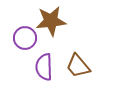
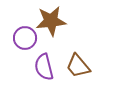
purple semicircle: rotated 12 degrees counterclockwise
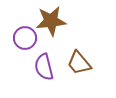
brown trapezoid: moved 1 px right, 3 px up
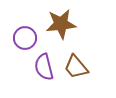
brown star: moved 10 px right, 3 px down
brown trapezoid: moved 3 px left, 4 px down
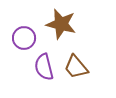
brown star: rotated 20 degrees clockwise
purple circle: moved 1 px left
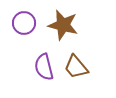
brown star: moved 2 px right, 1 px down
purple circle: moved 15 px up
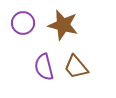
purple circle: moved 1 px left
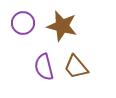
brown star: moved 1 px left, 1 px down
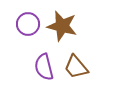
purple circle: moved 5 px right, 1 px down
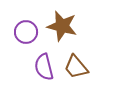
purple circle: moved 2 px left, 8 px down
